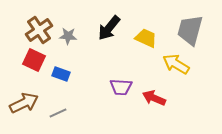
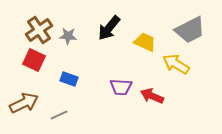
gray trapezoid: rotated 132 degrees counterclockwise
yellow trapezoid: moved 1 px left, 4 px down
blue rectangle: moved 8 px right, 5 px down
red arrow: moved 2 px left, 2 px up
gray line: moved 1 px right, 2 px down
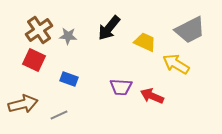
brown arrow: moved 1 px left, 1 px down; rotated 12 degrees clockwise
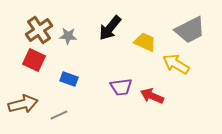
black arrow: moved 1 px right
purple trapezoid: rotated 10 degrees counterclockwise
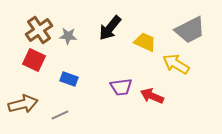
gray line: moved 1 px right
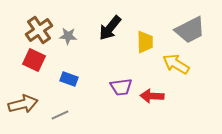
yellow trapezoid: rotated 65 degrees clockwise
red arrow: rotated 20 degrees counterclockwise
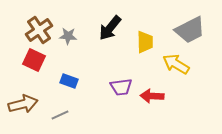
blue rectangle: moved 2 px down
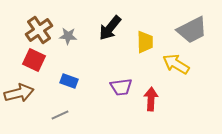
gray trapezoid: moved 2 px right
red arrow: moved 1 px left, 3 px down; rotated 90 degrees clockwise
brown arrow: moved 4 px left, 11 px up
